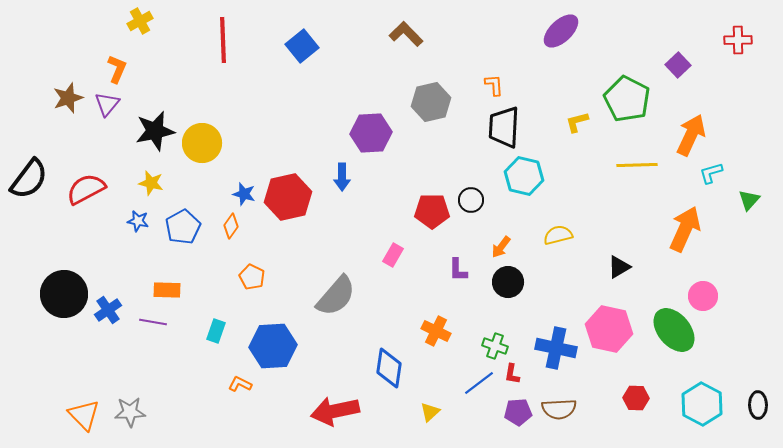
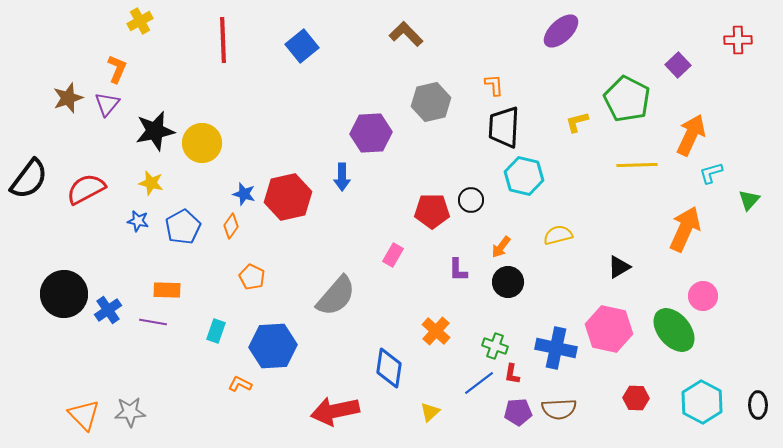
orange cross at (436, 331): rotated 16 degrees clockwise
cyan hexagon at (702, 404): moved 2 px up
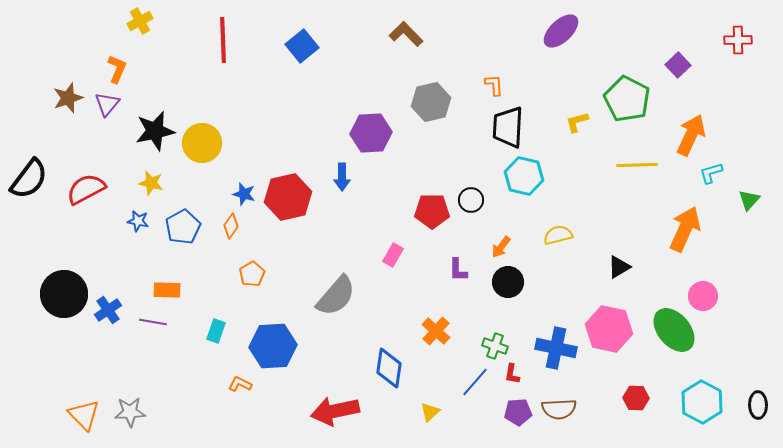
black trapezoid at (504, 127): moved 4 px right
orange pentagon at (252, 277): moved 3 px up; rotated 15 degrees clockwise
blue line at (479, 383): moved 4 px left, 1 px up; rotated 12 degrees counterclockwise
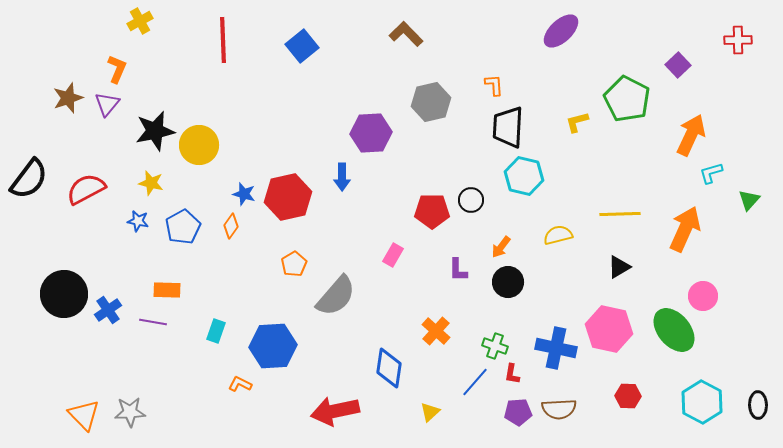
yellow circle at (202, 143): moved 3 px left, 2 px down
yellow line at (637, 165): moved 17 px left, 49 px down
orange pentagon at (252, 274): moved 42 px right, 10 px up
red hexagon at (636, 398): moved 8 px left, 2 px up
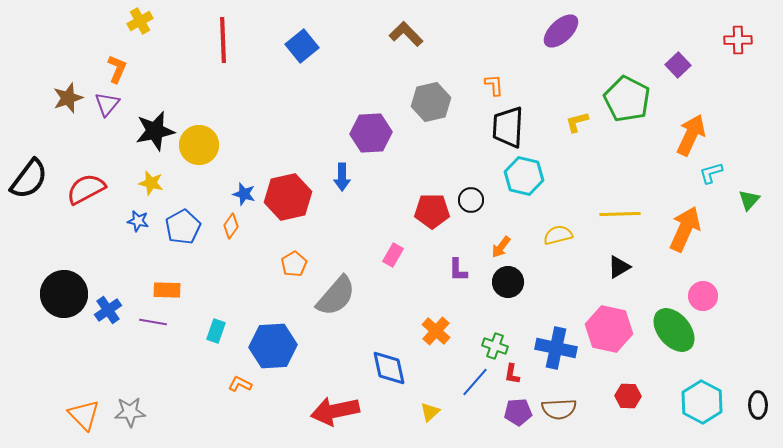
blue diamond at (389, 368): rotated 21 degrees counterclockwise
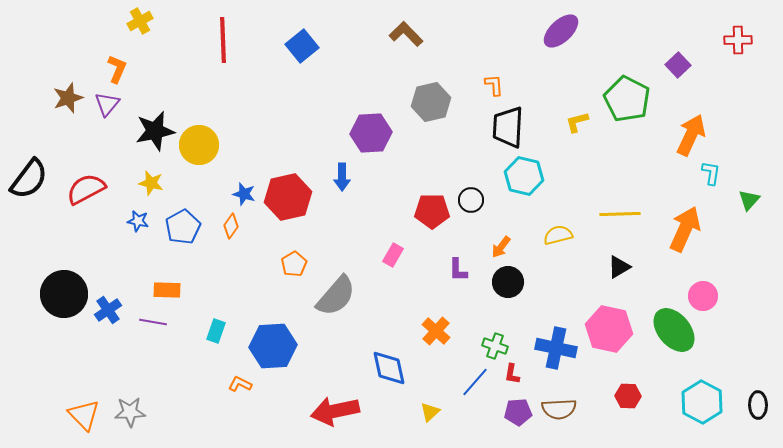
cyan L-shape at (711, 173): rotated 115 degrees clockwise
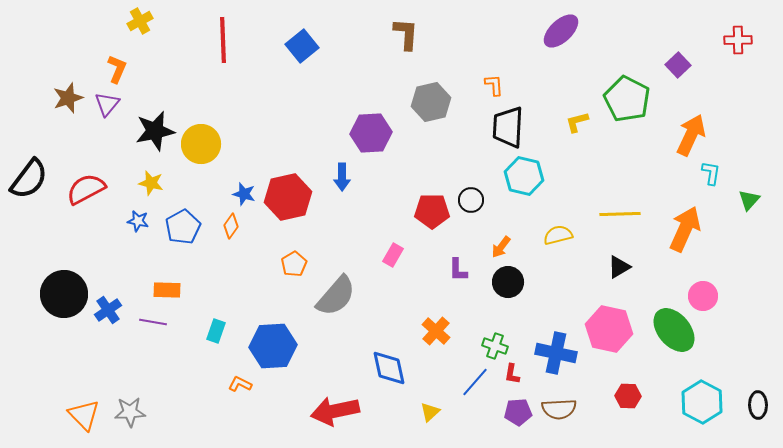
brown L-shape at (406, 34): rotated 48 degrees clockwise
yellow circle at (199, 145): moved 2 px right, 1 px up
blue cross at (556, 348): moved 5 px down
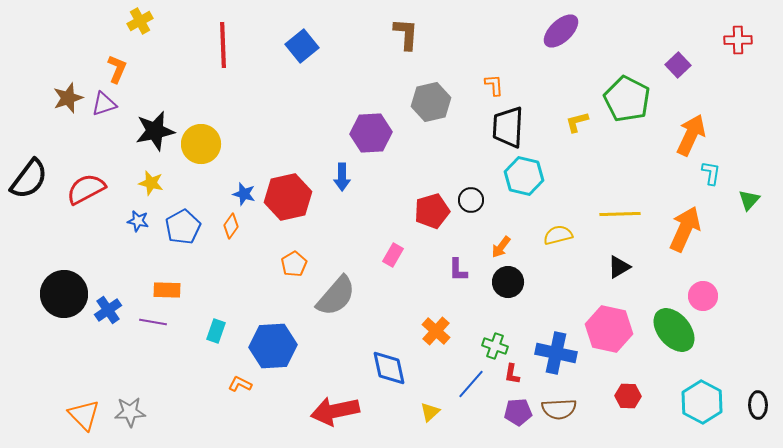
red line at (223, 40): moved 5 px down
purple triangle at (107, 104): moved 3 px left; rotated 32 degrees clockwise
red pentagon at (432, 211): rotated 16 degrees counterclockwise
blue line at (475, 382): moved 4 px left, 2 px down
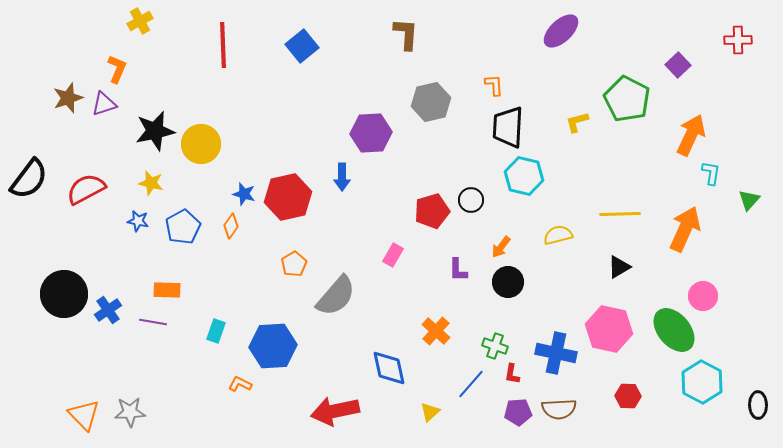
cyan hexagon at (702, 402): moved 20 px up
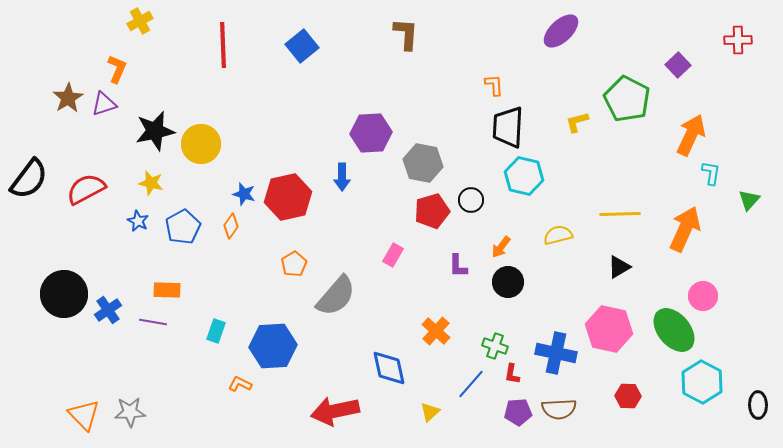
brown star at (68, 98): rotated 12 degrees counterclockwise
gray hexagon at (431, 102): moved 8 px left, 61 px down; rotated 24 degrees clockwise
blue star at (138, 221): rotated 15 degrees clockwise
purple L-shape at (458, 270): moved 4 px up
